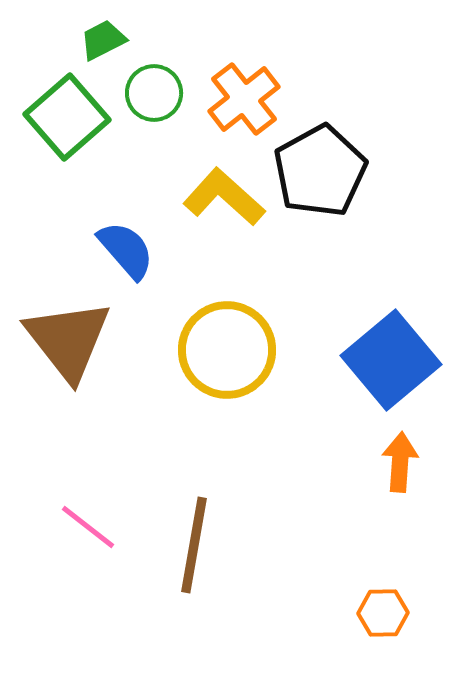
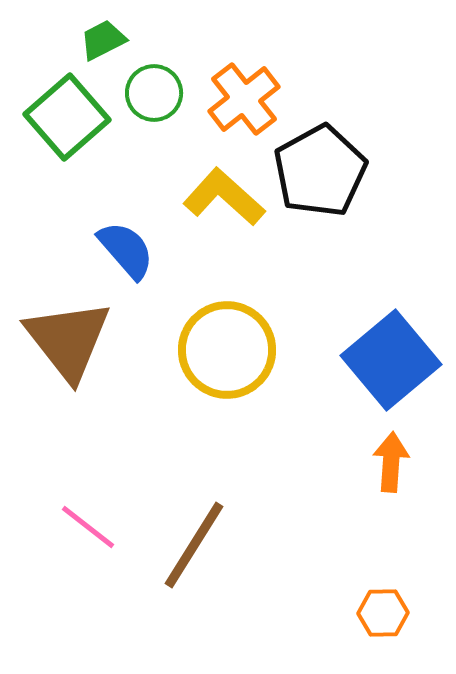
orange arrow: moved 9 px left
brown line: rotated 22 degrees clockwise
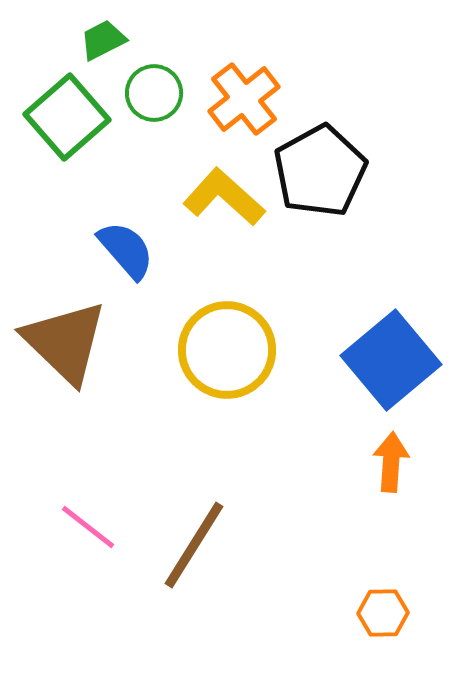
brown triangle: moved 3 px left, 2 px down; rotated 8 degrees counterclockwise
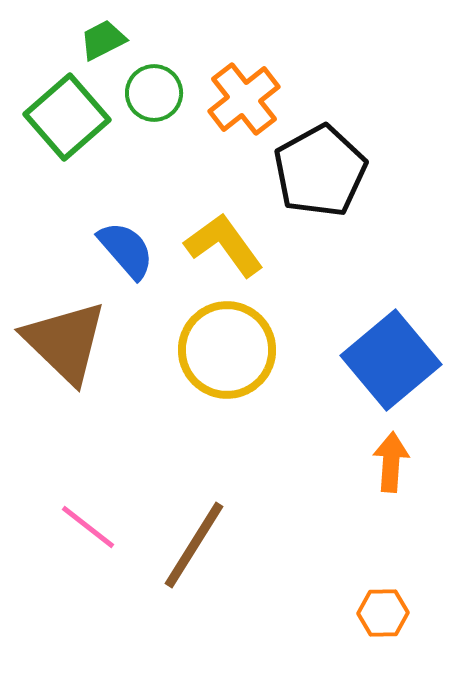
yellow L-shape: moved 48 px down; rotated 12 degrees clockwise
